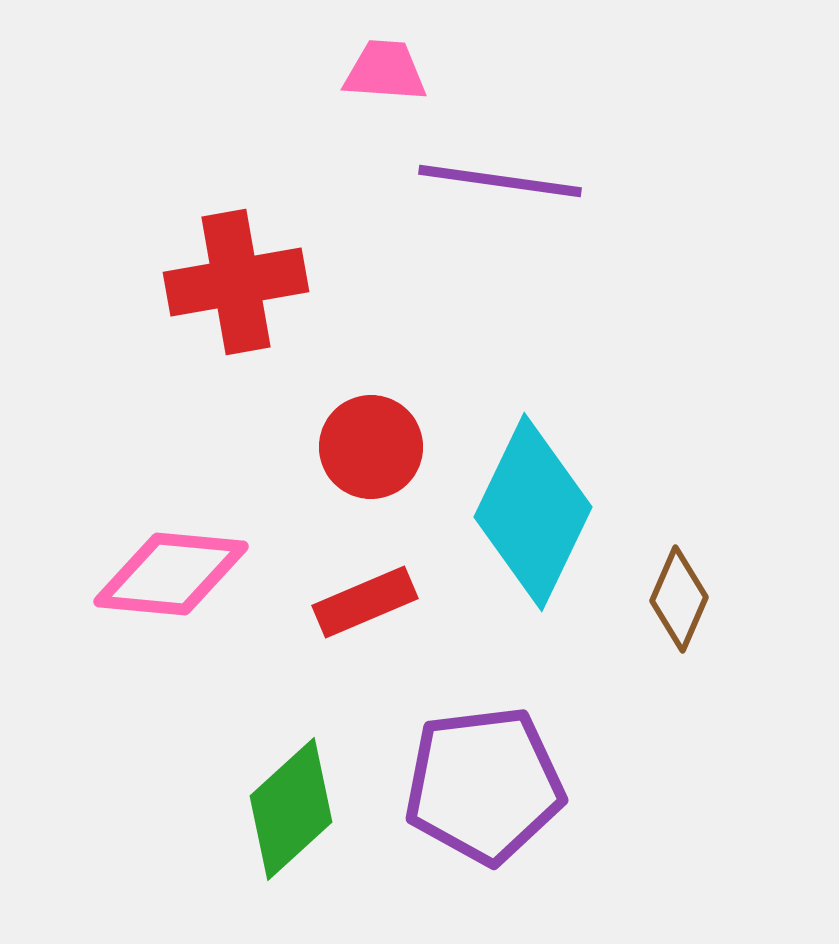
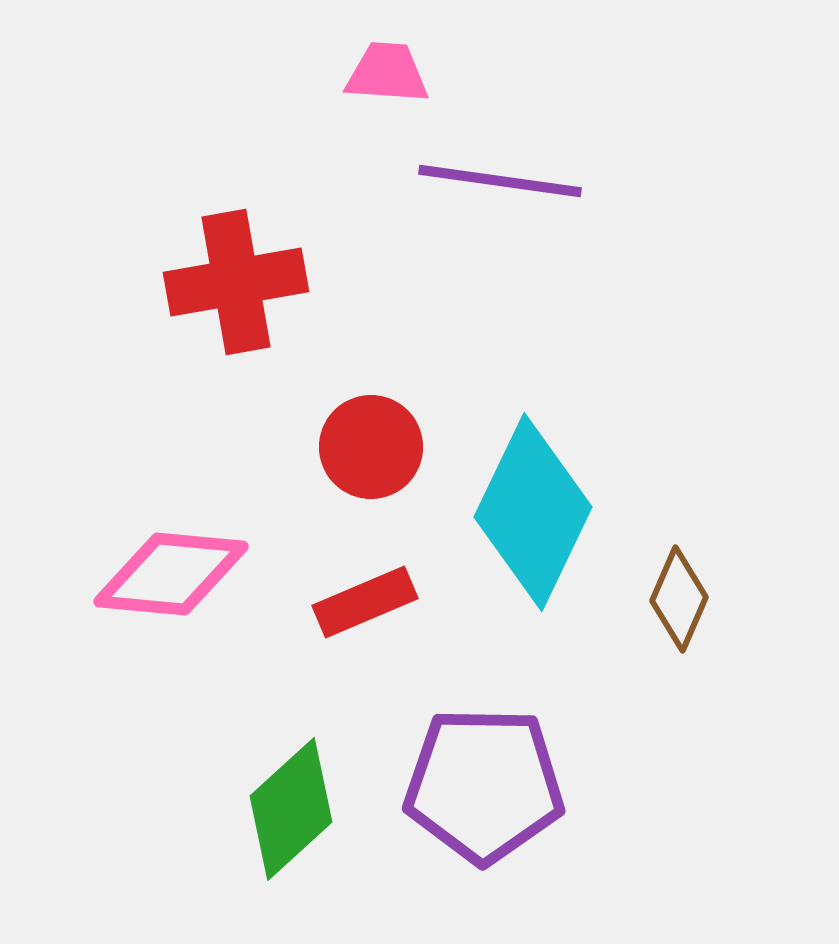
pink trapezoid: moved 2 px right, 2 px down
purple pentagon: rotated 8 degrees clockwise
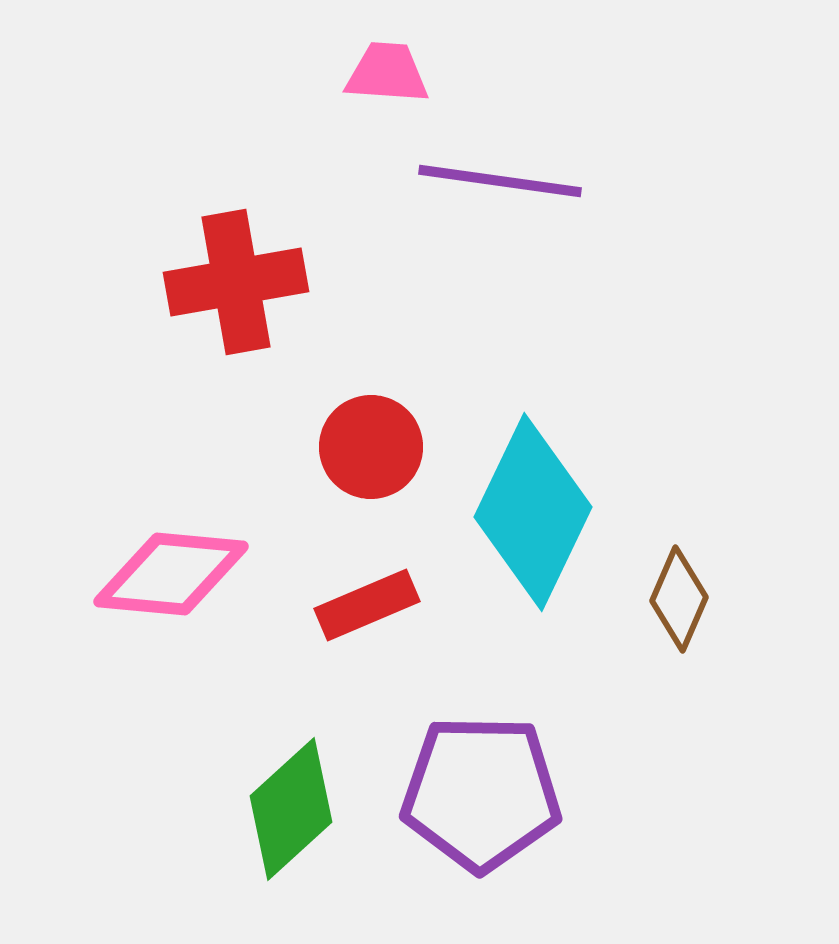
red rectangle: moved 2 px right, 3 px down
purple pentagon: moved 3 px left, 8 px down
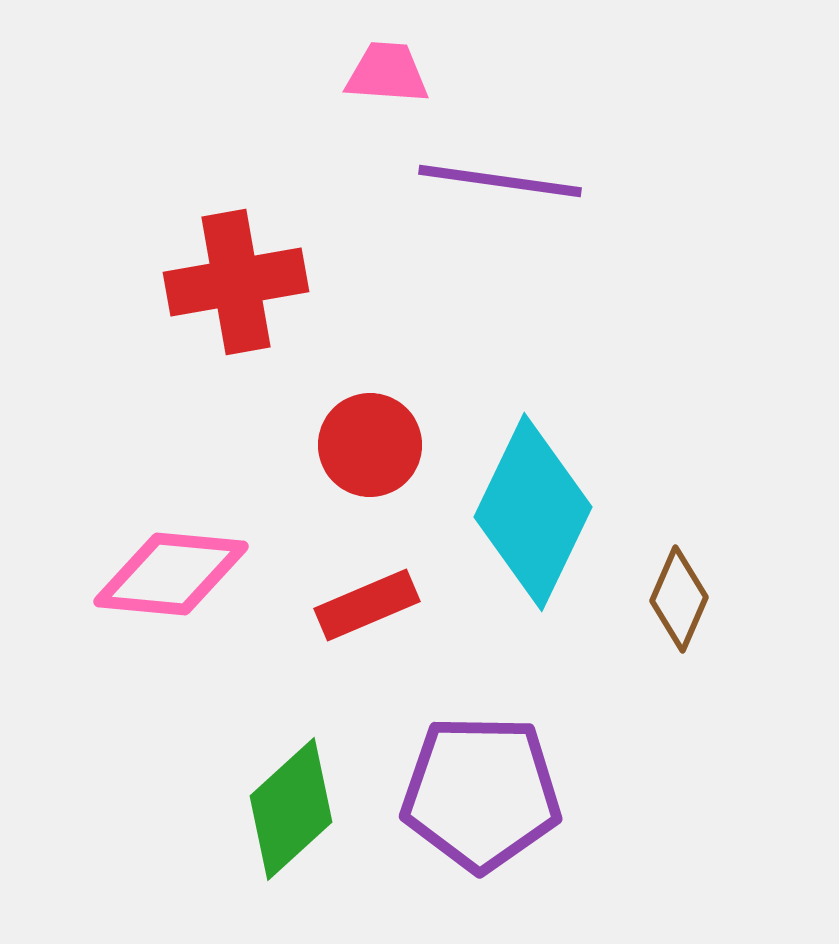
red circle: moved 1 px left, 2 px up
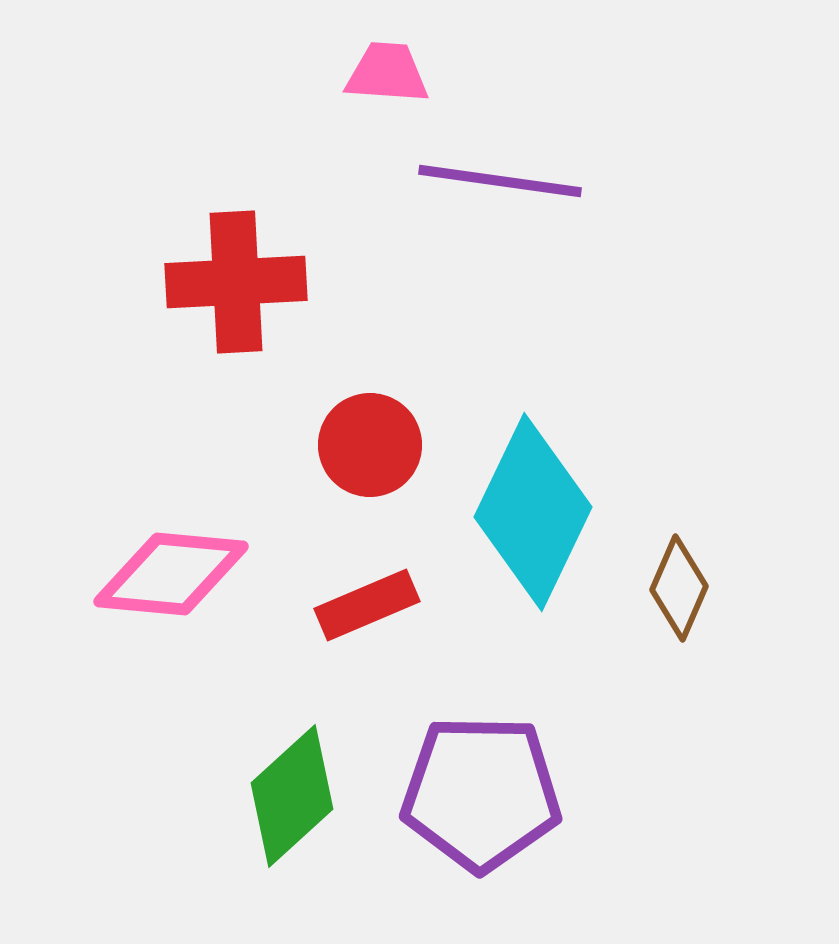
red cross: rotated 7 degrees clockwise
brown diamond: moved 11 px up
green diamond: moved 1 px right, 13 px up
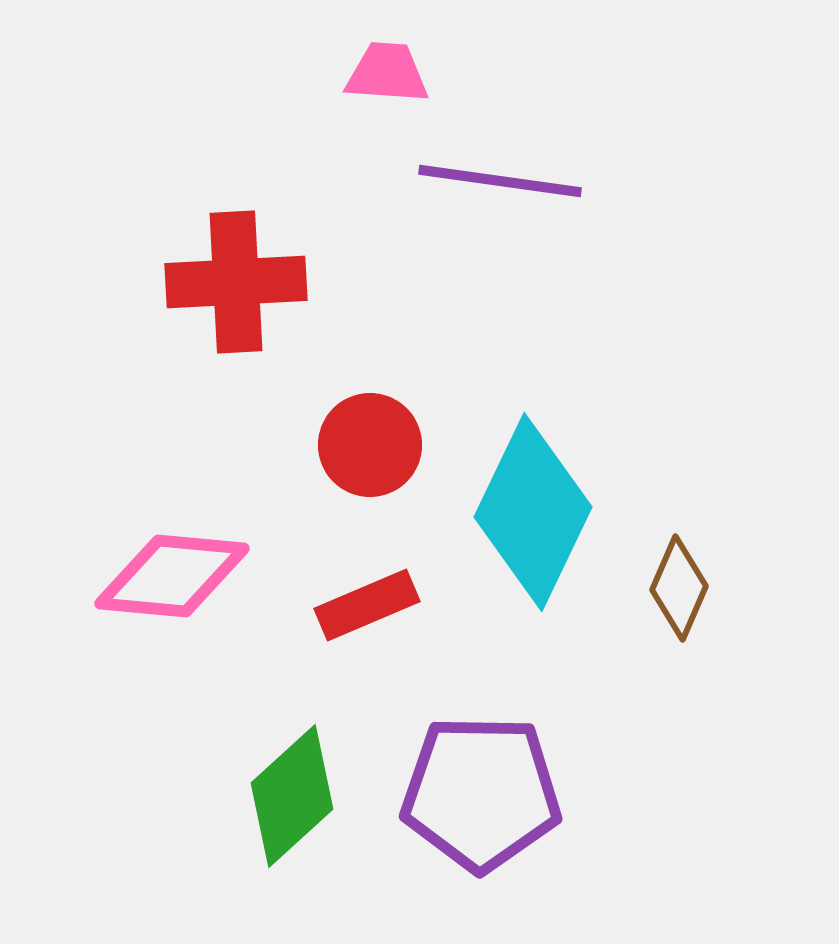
pink diamond: moved 1 px right, 2 px down
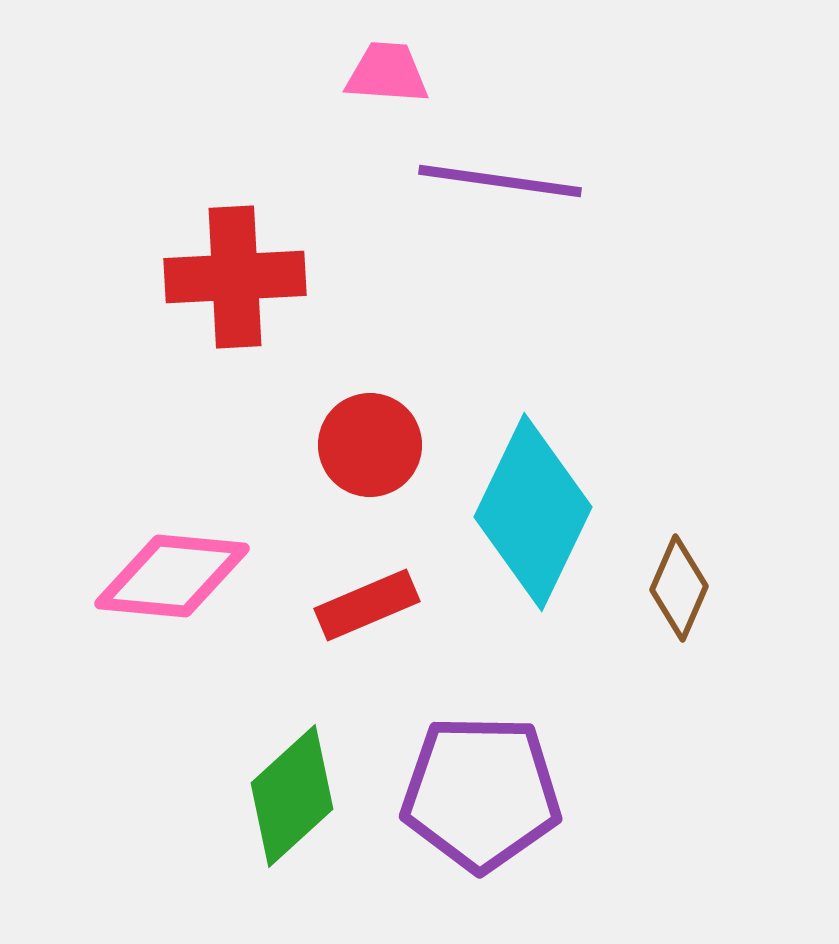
red cross: moved 1 px left, 5 px up
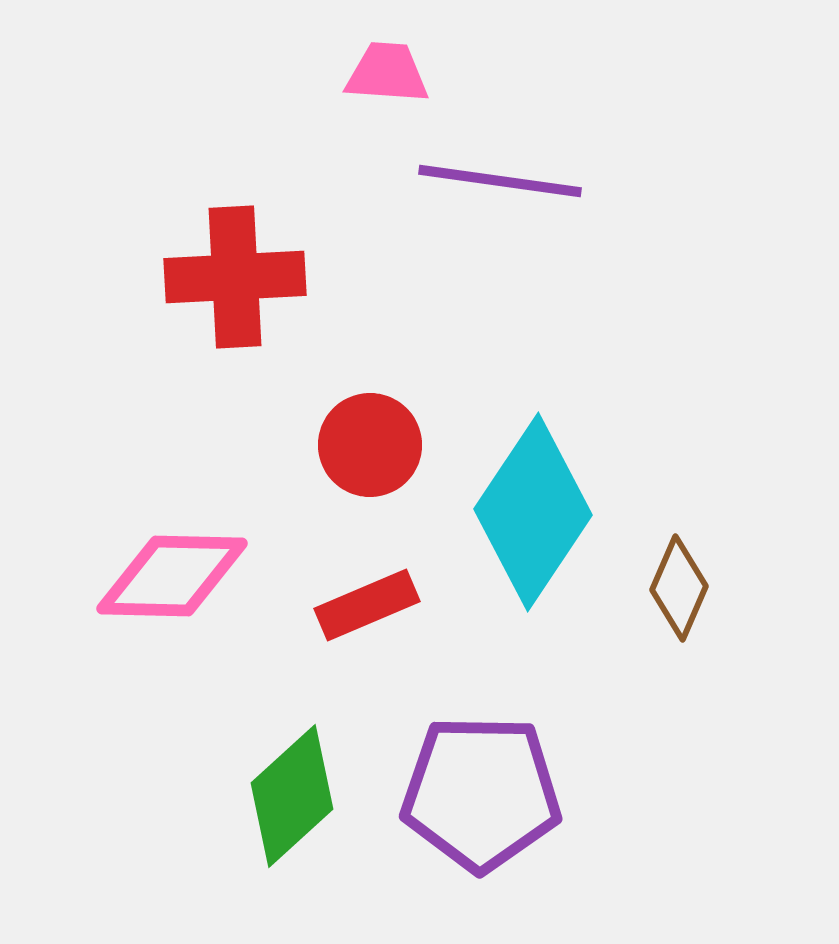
cyan diamond: rotated 8 degrees clockwise
pink diamond: rotated 4 degrees counterclockwise
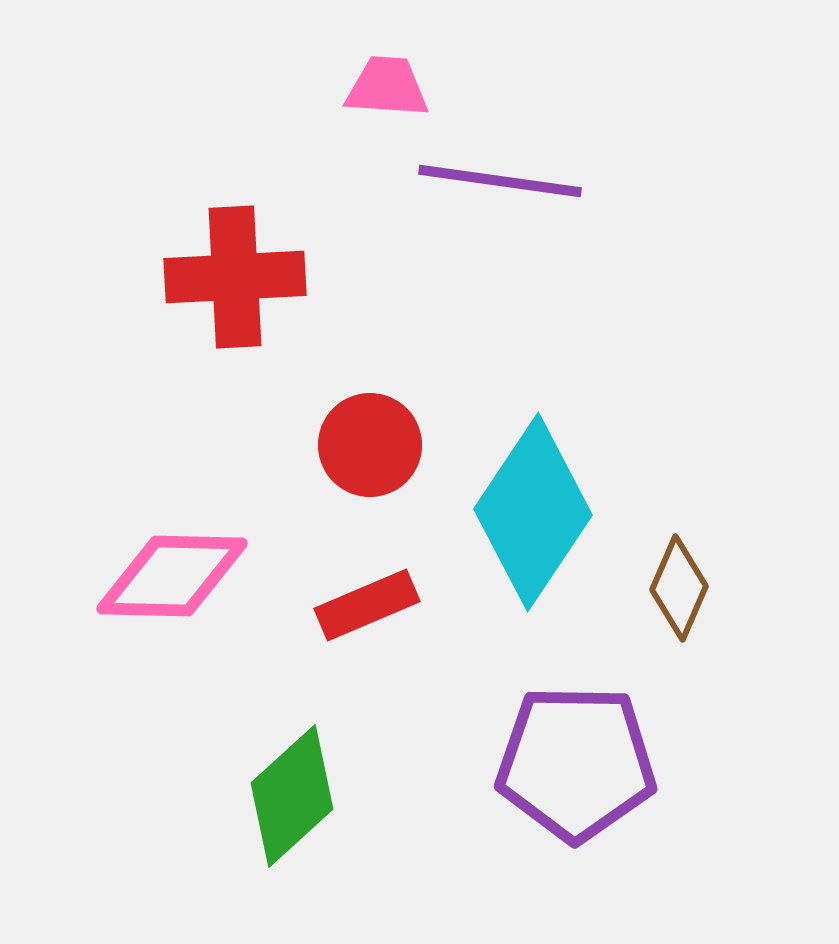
pink trapezoid: moved 14 px down
purple pentagon: moved 95 px right, 30 px up
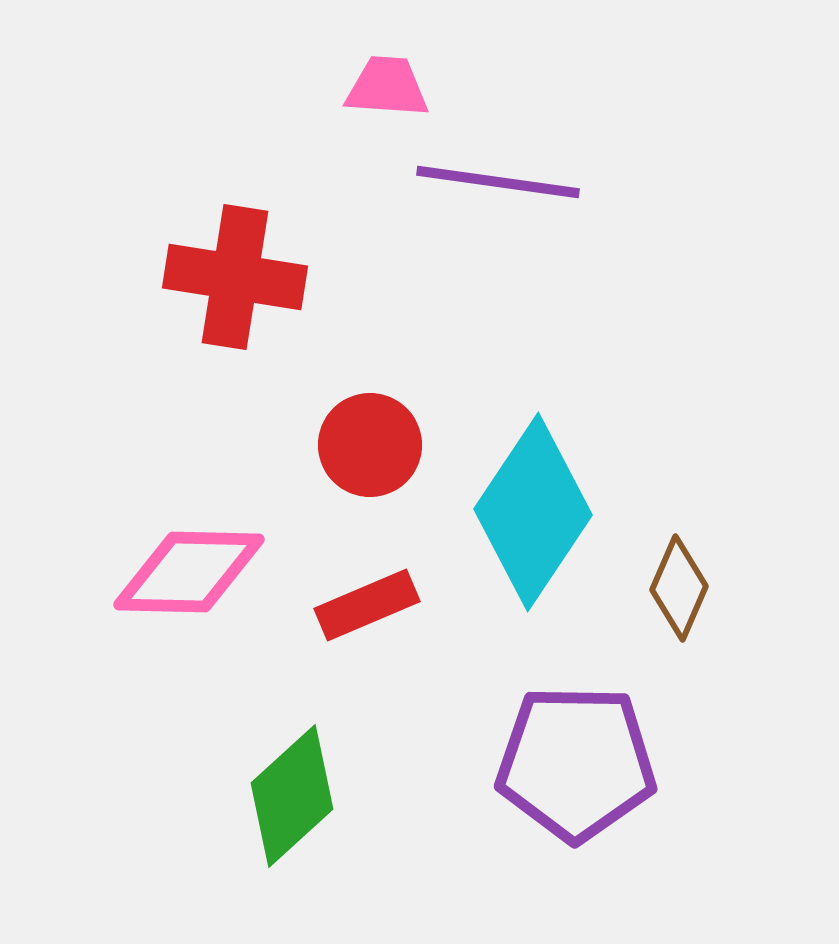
purple line: moved 2 px left, 1 px down
red cross: rotated 12 degrees clockwise
pink diamond: moved 17 px right, 4 px up
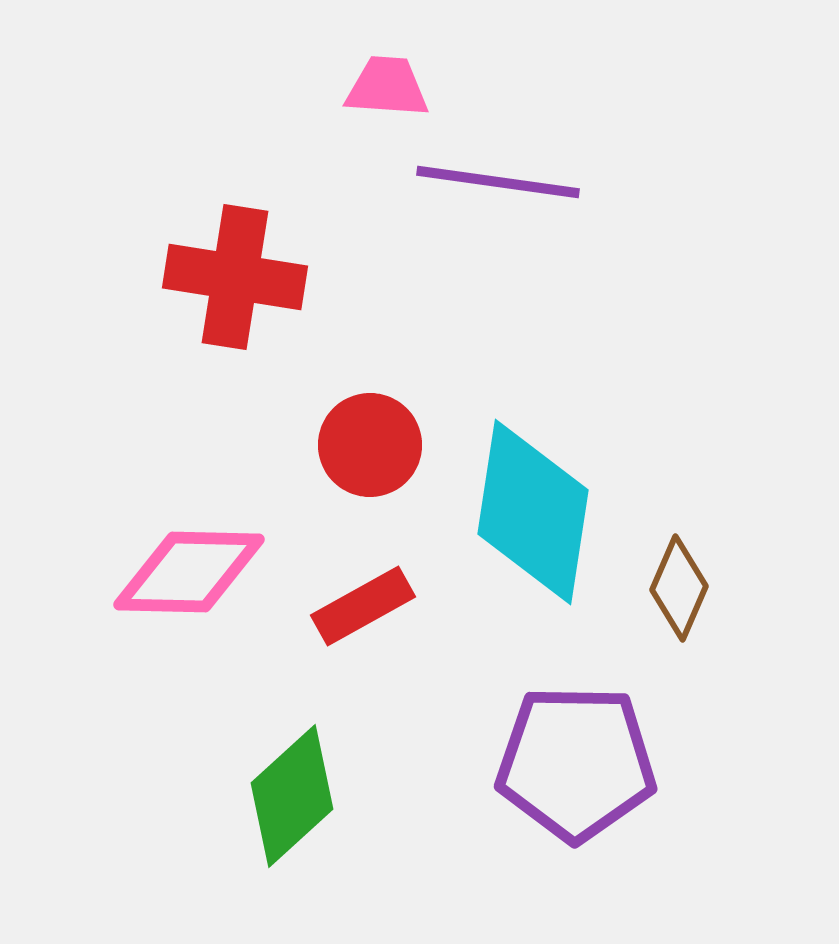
cyan diamond: rotated 25 degrees counterclockwise
red rectangle: moved 4 px left, 1 px down; rotated 6 degrees counterclockwise
